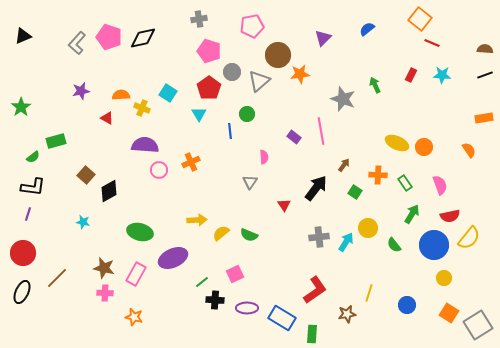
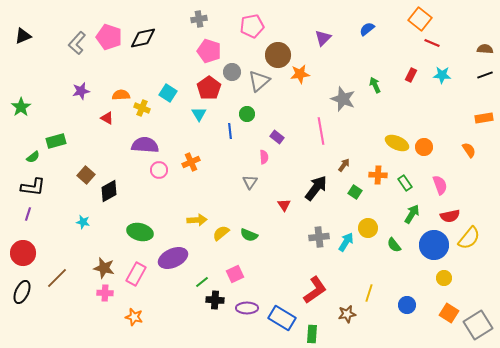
purple rectangle at (294, 137): moved 17 px left
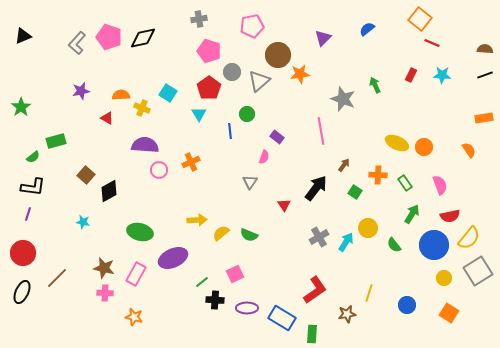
pink semicircle at (264, 157): rotated 24 degrees clockwise
gray cross at (319, 237): rotated 24 degrees counterclockwise
gray square at (478, 325): moved 54 px up
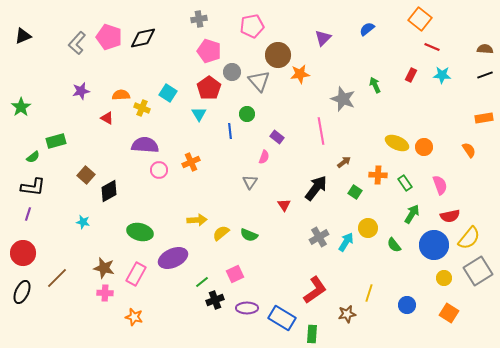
red line at (432, 43): moved 4 px down
gray triangle at (259, 81): rotated 30 degrees counterclockwise
brown arrow at (344, 165): moved 3 px up; rotated 16 degrees clockwise
black cross at (215, 300): rotated 24 degrees counterclockwise
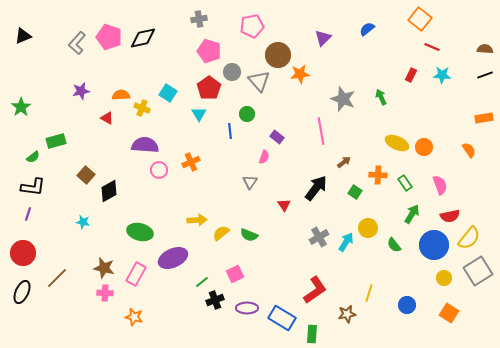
green arrow at (375, 85): moved 6 px right, 12 px down
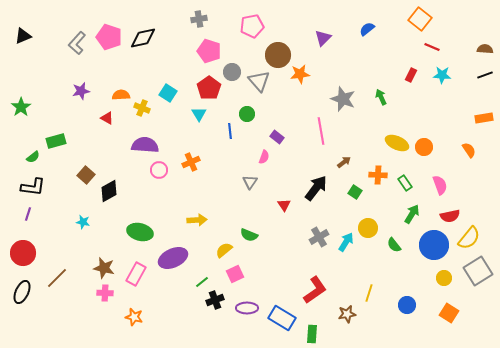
yellow semicircle at (221, 233): moved 3 px right, 17 px down
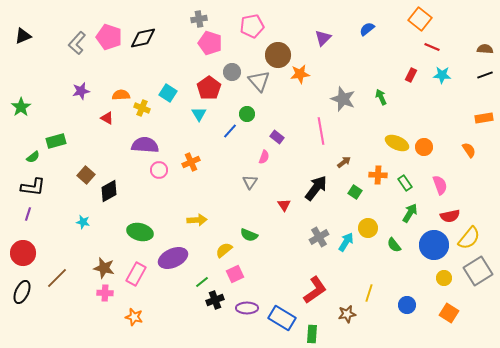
pink pentagon at (209, 51): moved 1 px right, 8 px up
blue line at (230, 131): rotated 49 degrees clockwise
green arrow at (412, 214): moved 2 px left, 1 px up
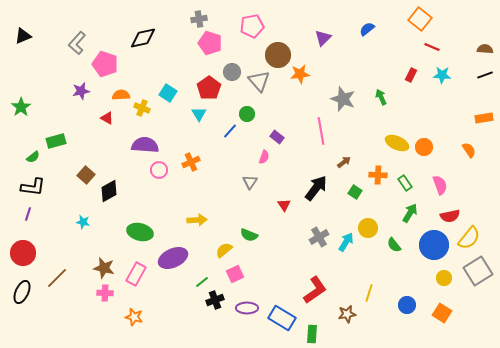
pink pentagon at (109, 37): moved 4 px left, 27 px down
orange square at (449, 313): moved 7 px left
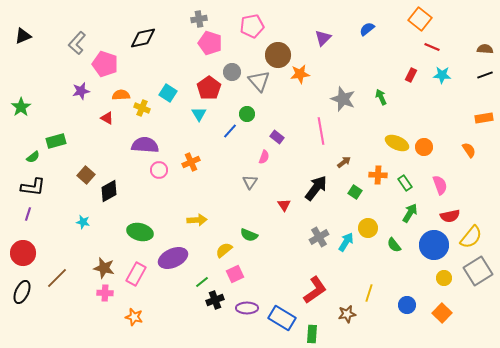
yellow semicircle at (469, 238): moved 2 px right, 1 px up
orange square at (442, 313): rotated 12 degrees clockwise
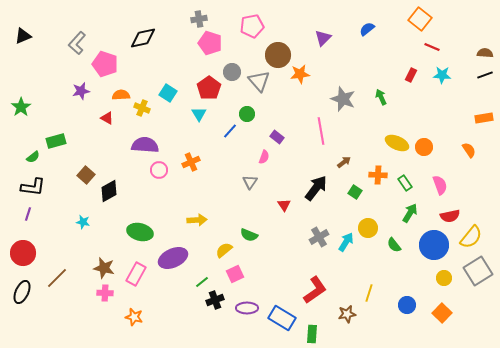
brown semicircle at (485, 49): moved 4 px down
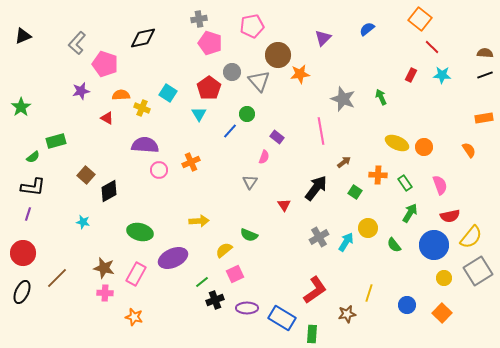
red line at (432, 47): rotated 21 degrees clockwise
yellow arrow at (197, 220): moved 2 px right, 1 px down
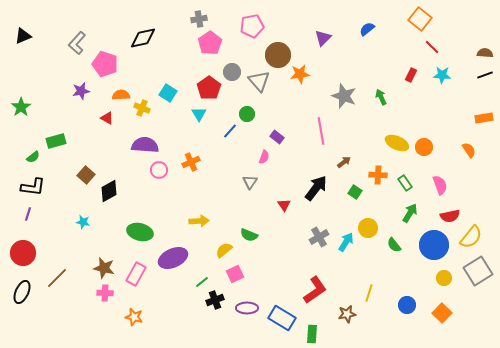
pink pentagon at (210, 43): rotated 20 degrees clockwise
gray star at (343, 99): moved 1 px right, 3 px up
